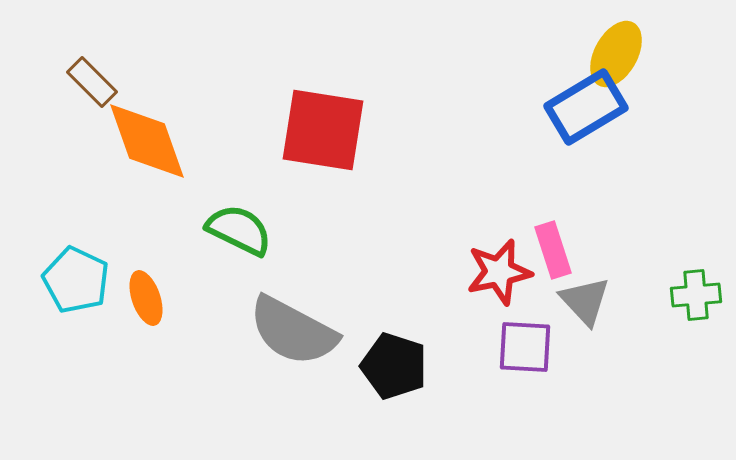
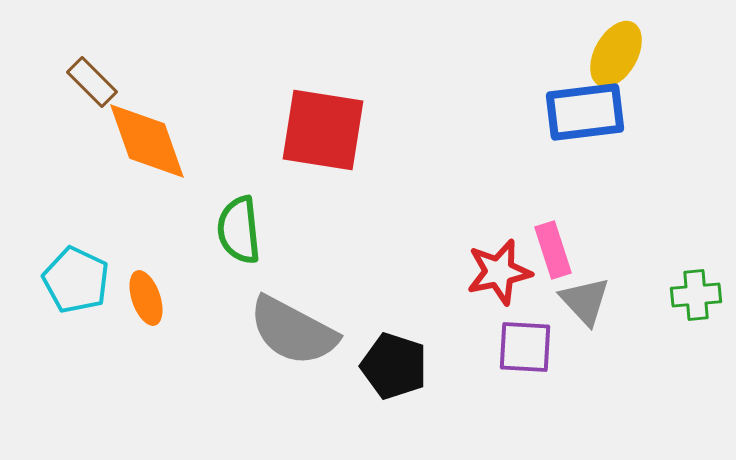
blue rectangle: moved 1 px left, 5 px down; rotated 24 degrees clockwise
green semicircle: rotated 122 degrees counterclockwise
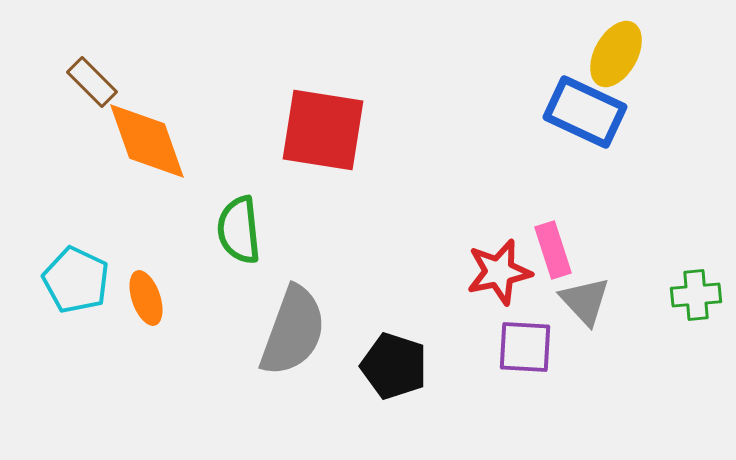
blue rectangle: rotated 32 degrees clockwise
gray semicircle: rotated 98 degrees counterclockwise
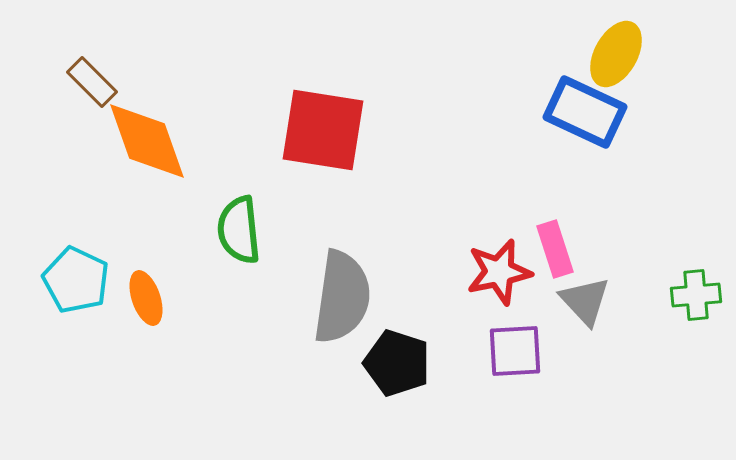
pink rectangle: moved 2 px right, 1 px up
gray semicircle: moved 49 px right, 34 px up; rotated 12 degrees counterclockwise
purple square: moved 10 px left, 4 px down; rotated 6 degrees counterclockwise
black pentagon: moved 3 px right, 3 px up
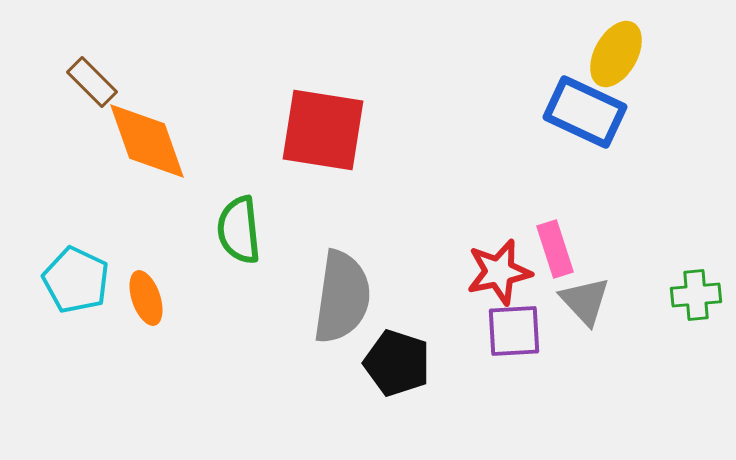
purple square: moved 1 px left, 20 px up
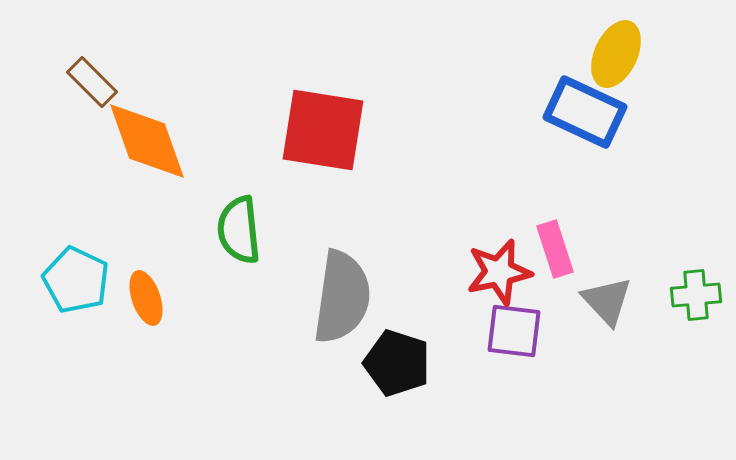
yellow ellipse: rotated 4 degrees counterclockwise
gray triangle: moved 22 px right
purple square: rotated 10 degrees clockwise
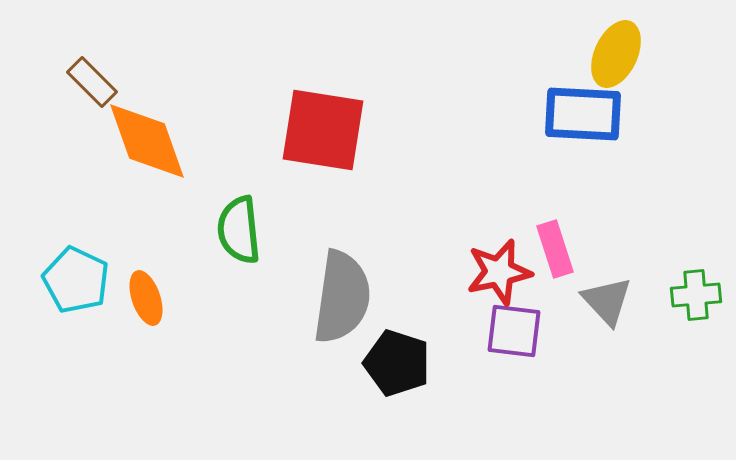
blue rectangle: moved 2 px left, 2 px down; rotated 22 degrees counterclockwise
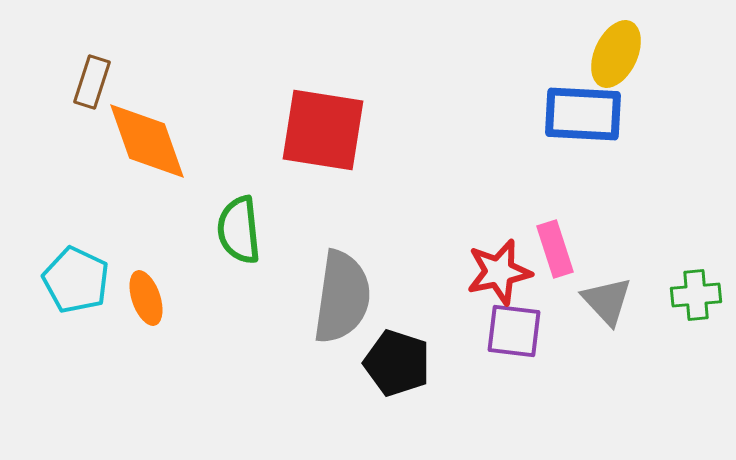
brown rectangle: rotated 63 degrees clockwise
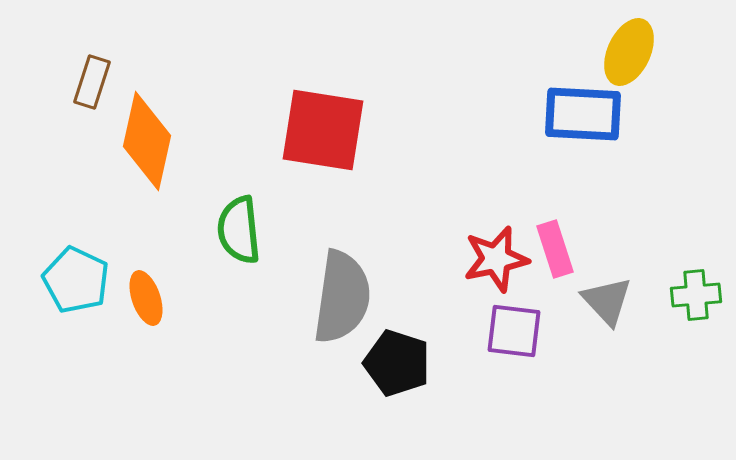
yellow ellipse: moved 13 px right, 2 px up
orange diamond: rotated 32 degrees clockwise
red star: moved 3 px left, 13 px up
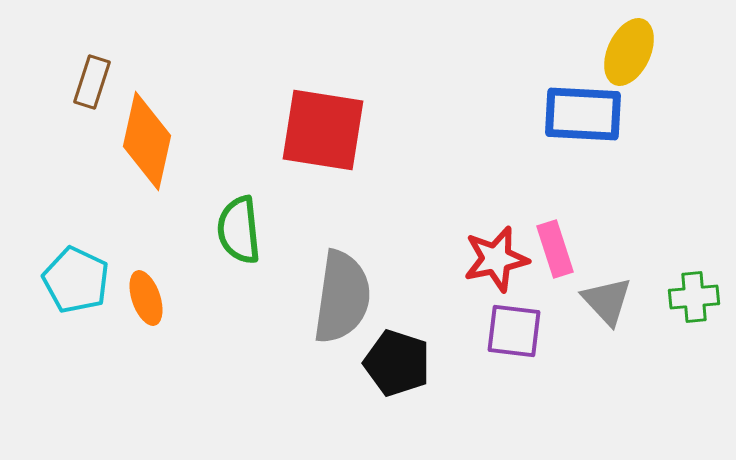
green cross: moved 2 px left, 2 px down
